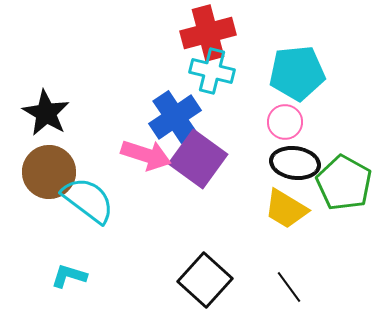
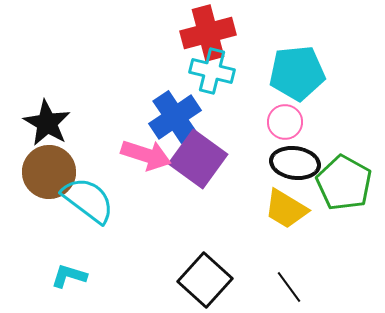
black star: moved 1 px right, 10 px down
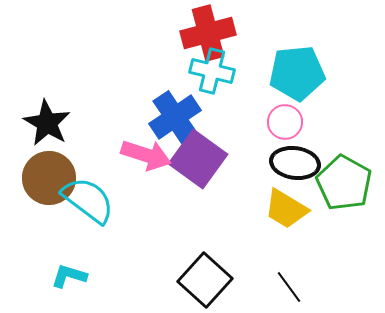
brown circle: moved 6 px down
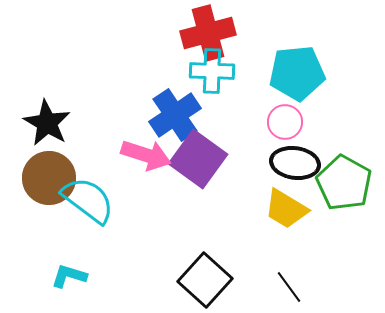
cyan cross: rotated 12 degrees counterclockwise
blue cross: moved 2 px up
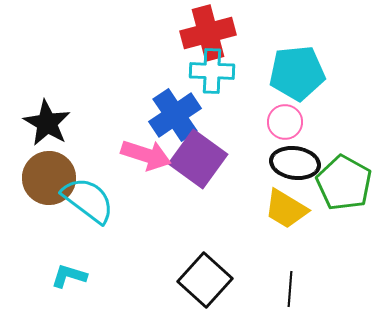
black line: moved 1 px right, 2 px down; rotated 40 degrees clockwise
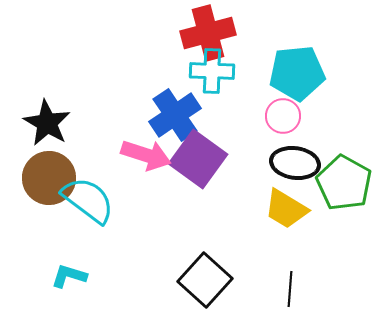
pink circle: moved 2 px left, 6 px up
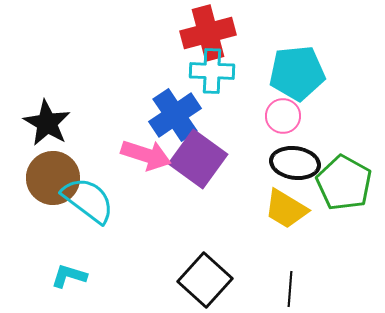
brown circle: moved 4 px right
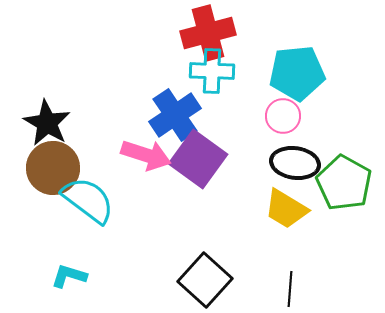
brown circle: moved 10 px up
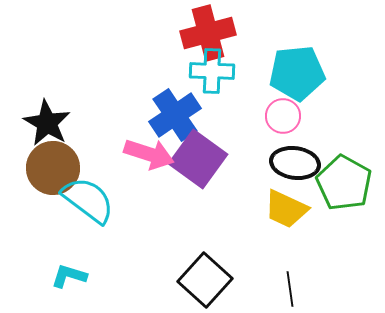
pink arrow: moved 3 px right, 1 px up
yellow trapezoid: rotated 6 degrees counterclockwise
black line: rotated 12 degrees counterclockwise
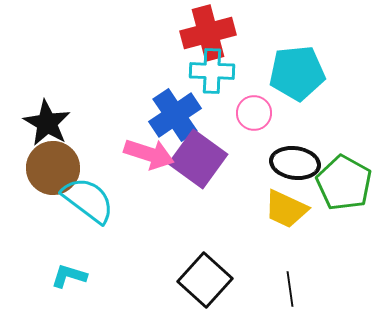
pink circle: moved 29 px left, 3 px up
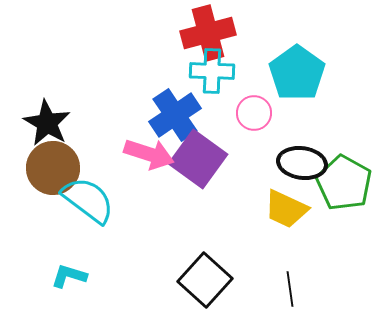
cyan pentagon: rotated 30 degrees counterclockwise
black ellipse: moved 7 px right
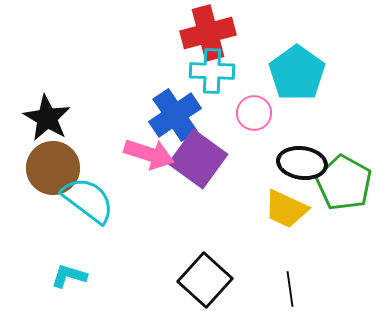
black star: moved 5 px up
